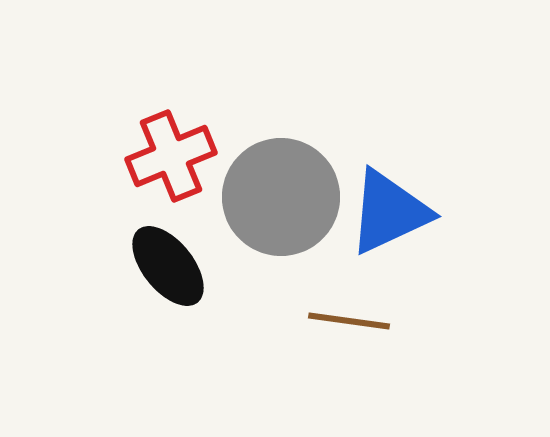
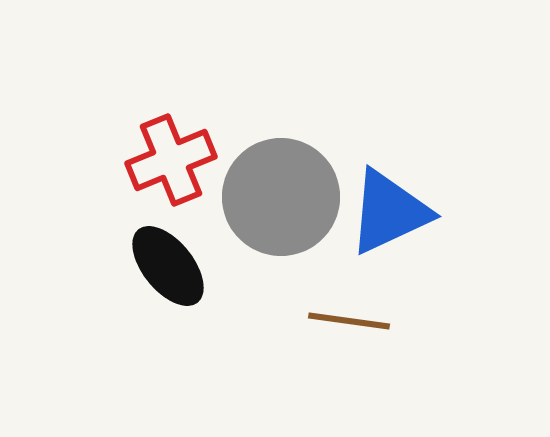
red cross: moved 4 px down
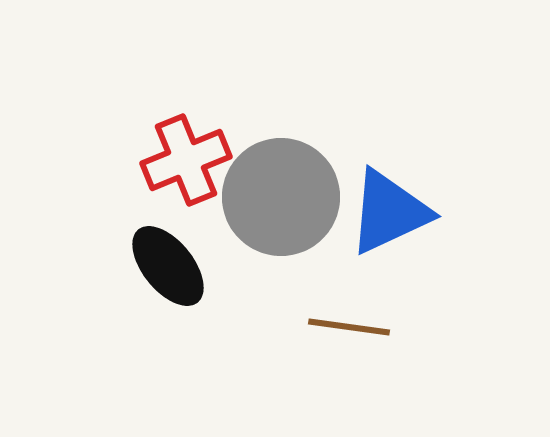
red cross: moved 15 px right
brown line: moved 6 px down
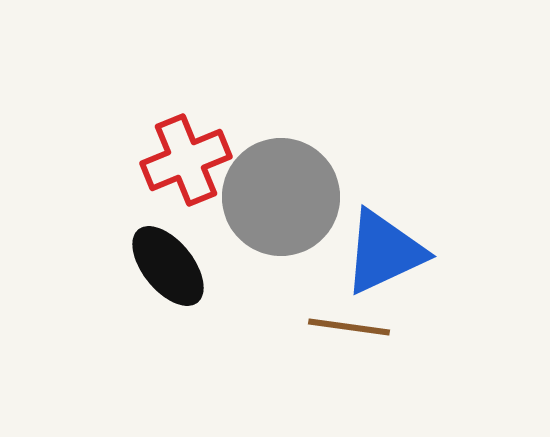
blue triangle: moved 5 px left, 40 px down
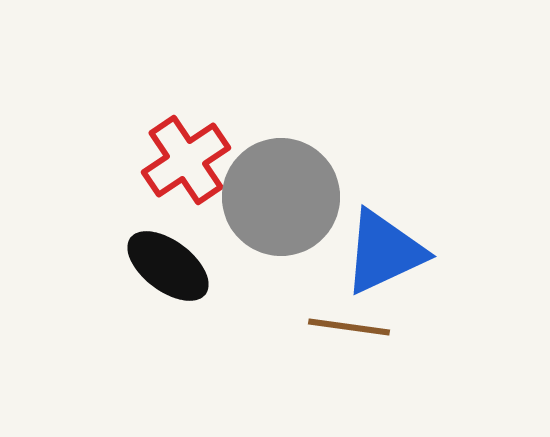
red cross: rotated 12 degrees counterclockwise
black ellipse: rotated 14 degrees counterclockwise
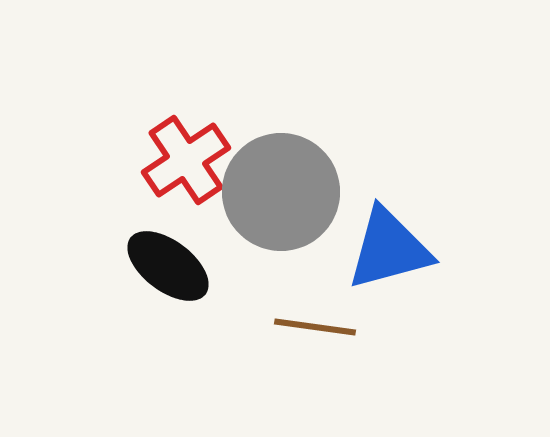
gray circle: moved 5 px up
blue triangle: moved 5 px right, 3 px up; rotated 10 degrees clockwise
brown line: moved 34 px left
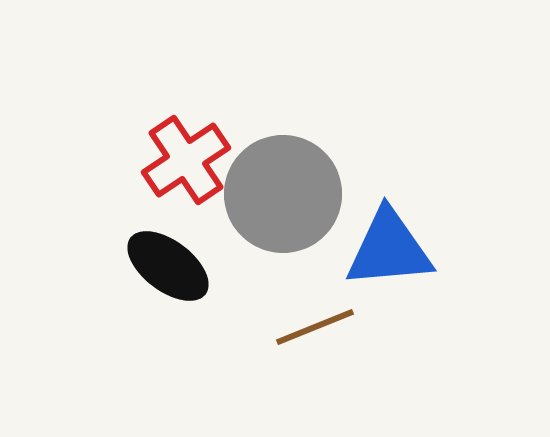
gray circle: moved 2 px right, 2 px down
blue triangle: rotated 10 degrees clockwise
brown line: rotated 30 degrees counterclockwise
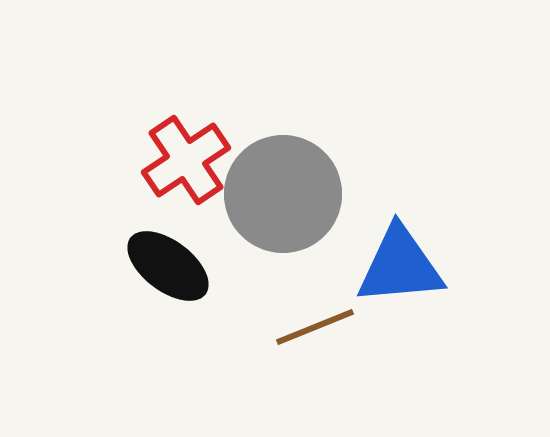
blue triangle: moved 11 px right, 17 px down
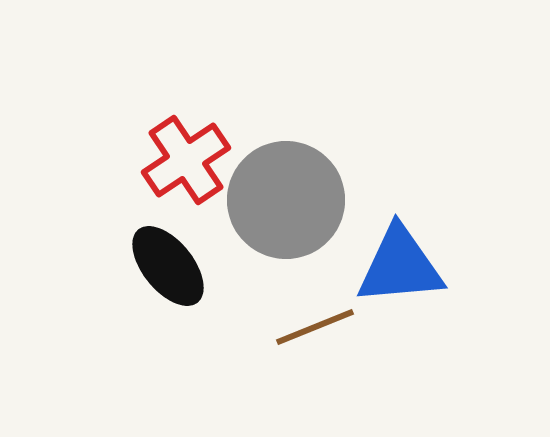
gray circle: moved 3 px right, 6 px down
black ellipse: rotated 14 degrees clockwise
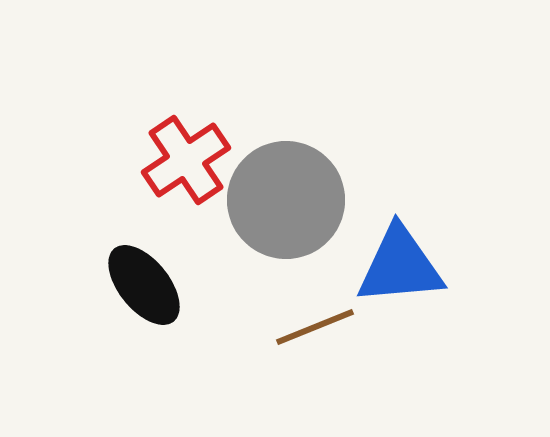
black ellipse: moved 24 px left, 19 px down
